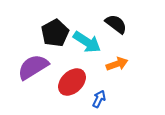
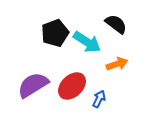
black pentagon: rotated 8 degrees clockwise
purple semicircle: moved 18 px down
red ellipse: moved 4 px down
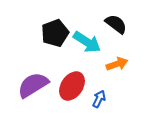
red ellipse: rotated 12 degrees counterclockwise
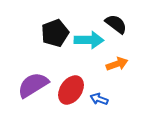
cyan arrow: moved 2 px right, 2 px up; rotated 32 degrees counterclockwise
red ellipse: moved 1 px left, 4 px down
blue arrow: rotated 96 degrees counterclockwise
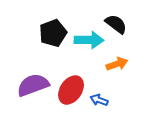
black pentagon: moved 2 px left
purple semicircle: rotated 12 degrees clockwise
blue arrow: moved 1 px down
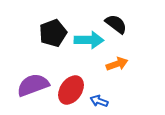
blue arrow: moved 1 px down
